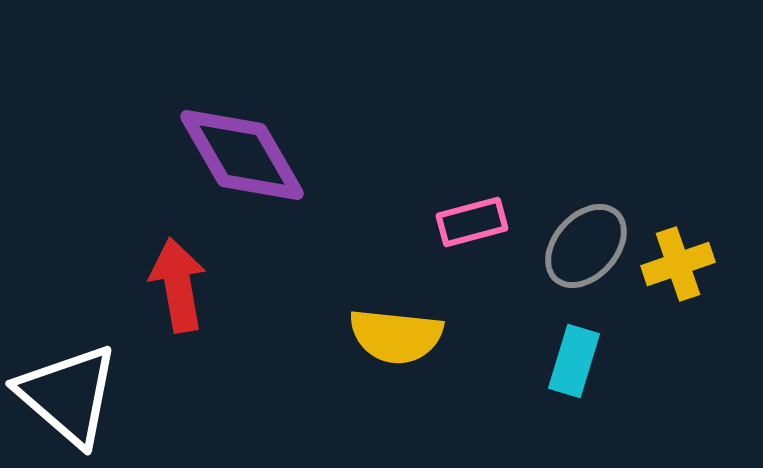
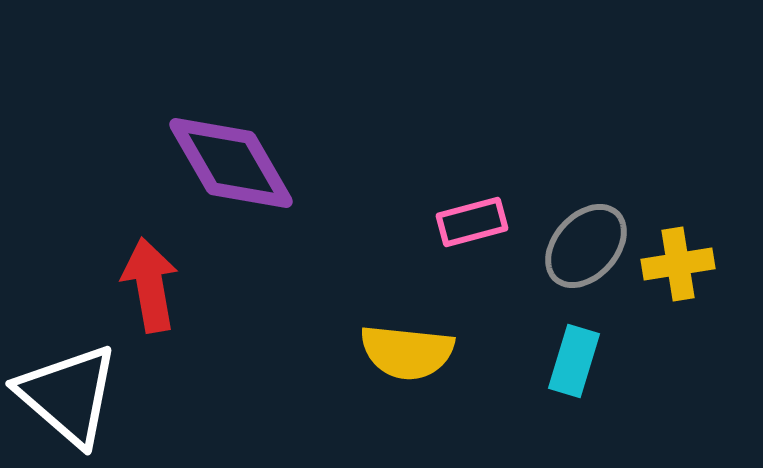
purple diamond: moved 11 px left, 8 px down
yellow cross: rotated 10 degrees clockwise
red arrow: moved 28 px left
yellow semicircle: moved 11 px right, 16 px down
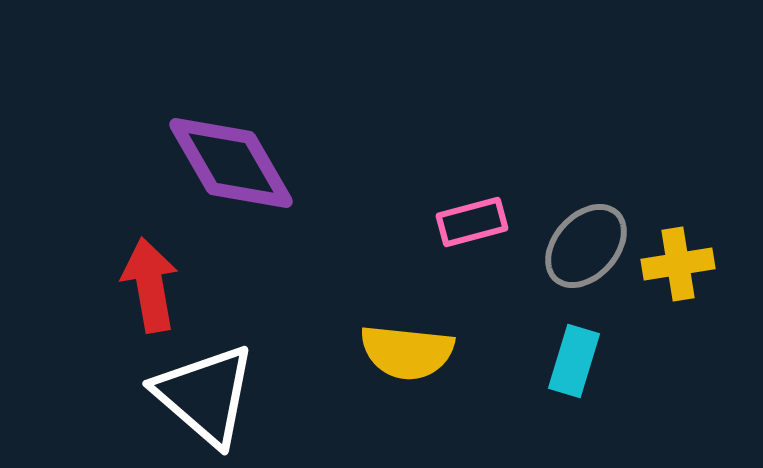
white triangle: moved 137 px right
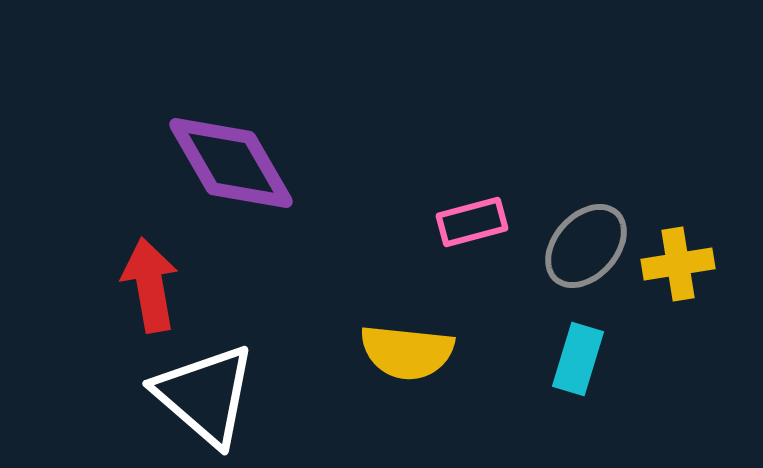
cyan rectangle: moved 4 px right, 2 px up
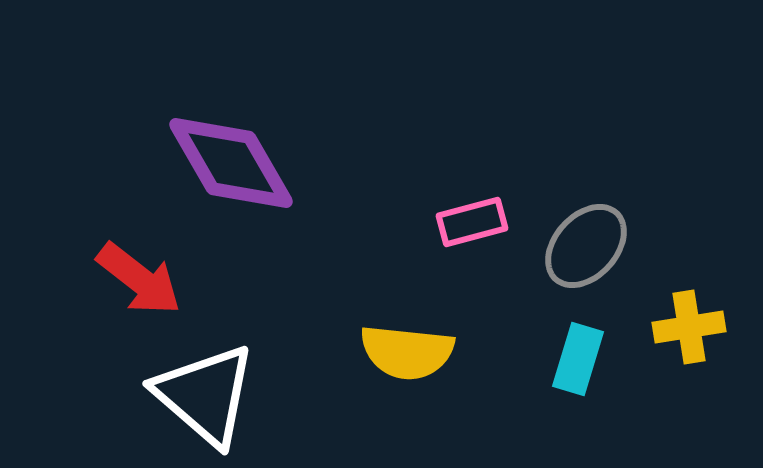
yellow cross: moved 11 px right, 63 px down
red arrow: moved 11 px left, 6 px up; rotated 138 degrees clockwise
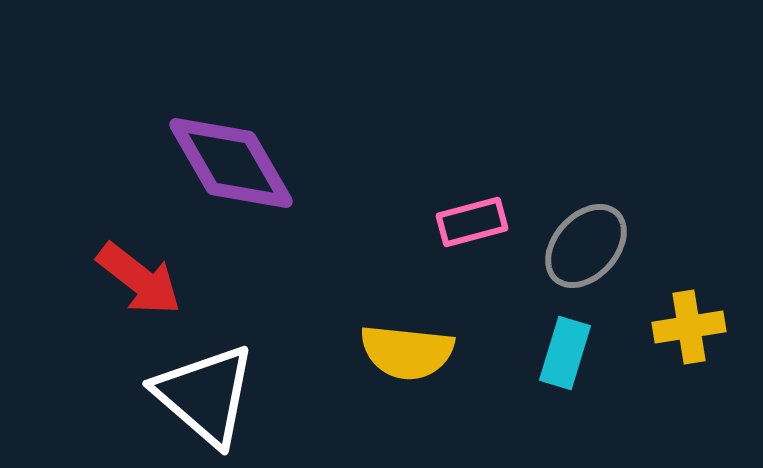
cyan rectangle: moved 13 px left, 6 px up
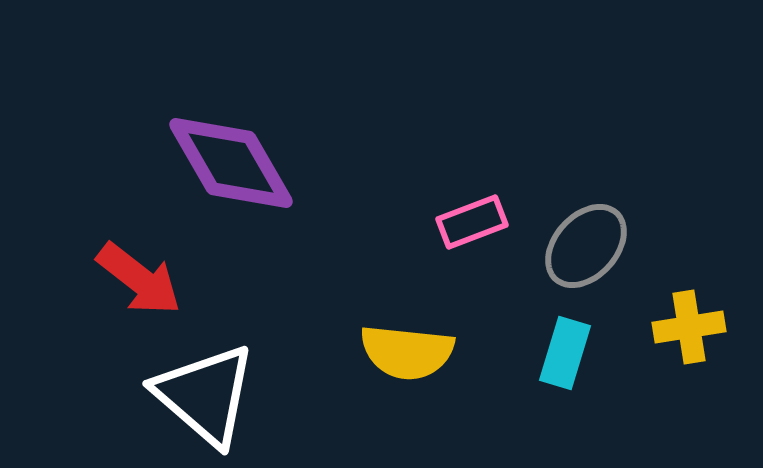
pink rectangle: rotated 6 degrees counterclockwise
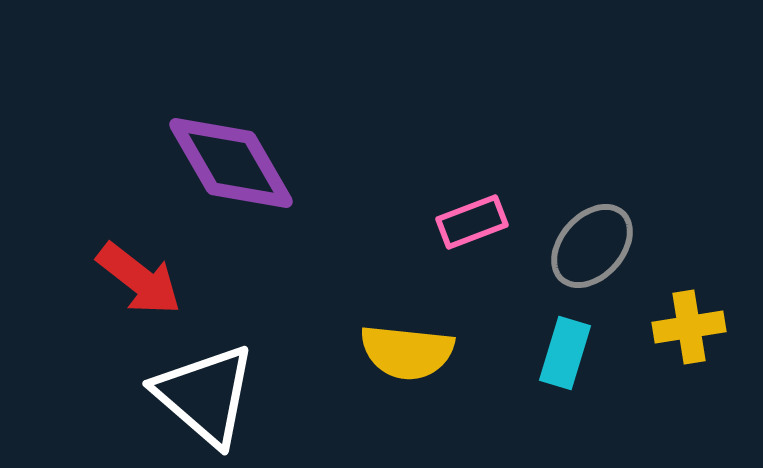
gray ellipse: moved 6 px right
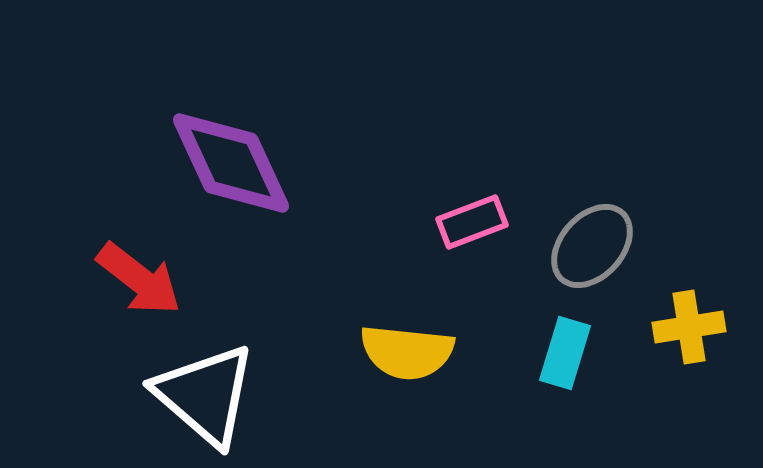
purple diamond: rotated 5 degrees clockwise
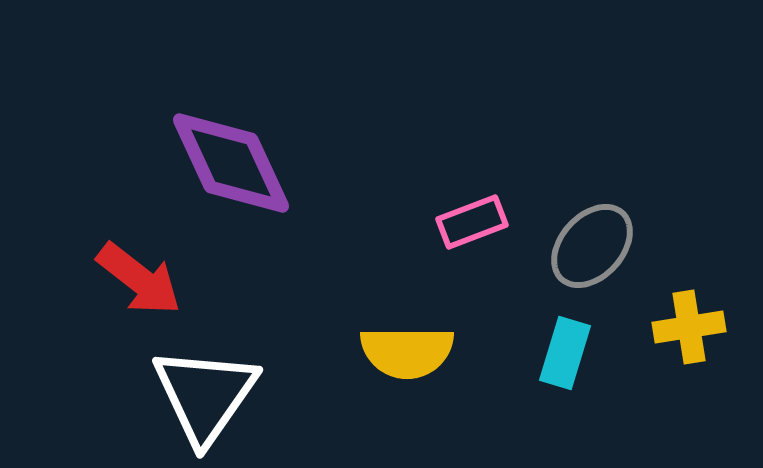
yellow semicircle: rotated 6 degrees counterclockwise
white triangle: rotated 24 degrees clockwise
